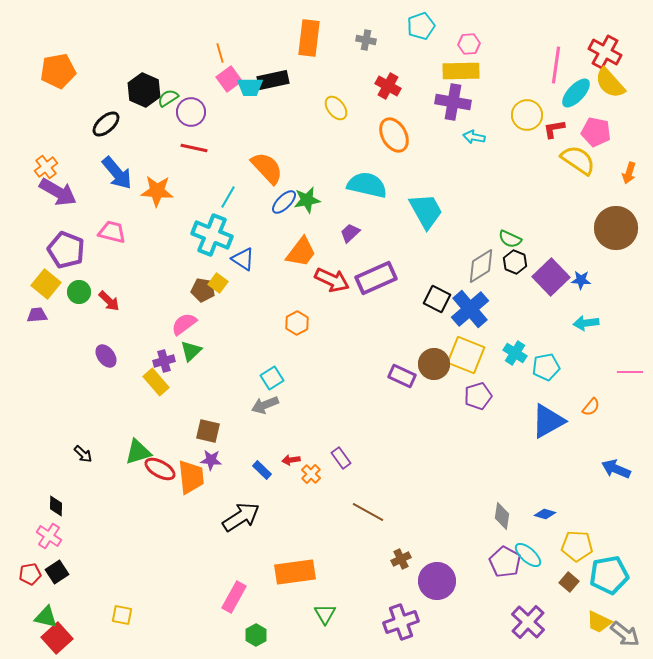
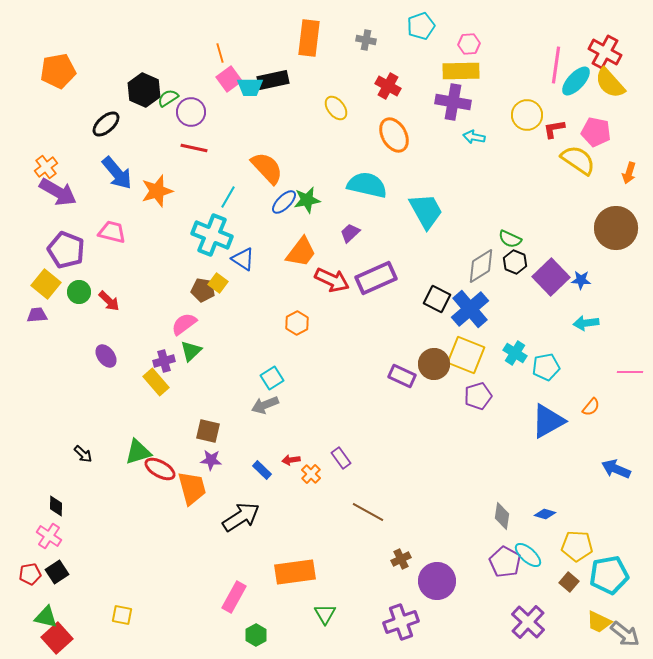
cyan ellipse at (576, 93): moved 12 px up
orange star at (157, 191): rotated 20 degrees counterclockwise
orange trapezoid at (191, 477): moved 1 px right, 11 px down; rotated 9 degrees counterclockwise
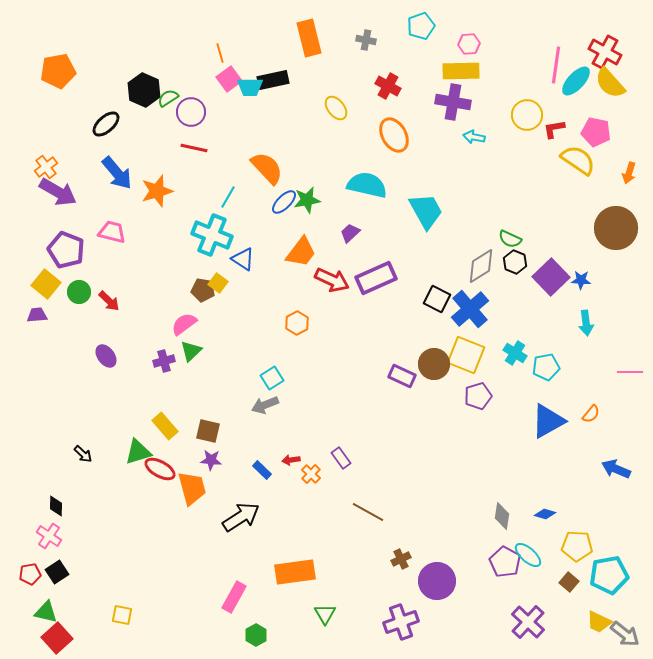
orange rectangle at (309, 38): rotated 21 degrees counterclockwise
cyan arrow at (586, 323): rotated 90 degrees counterclockwise
yellow rectangle at (156, 382): moved 9 px right, 44 px down
orange semicircle at (591, 407): moved 7 px down
green triangle at (46, 617): moved 5 px up
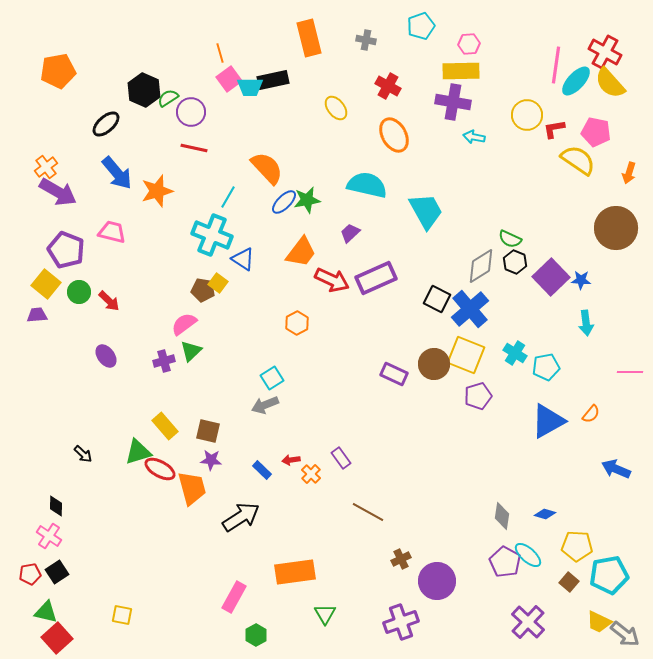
purple rectangle at (402, 376): moved 8 px left, 2 px up
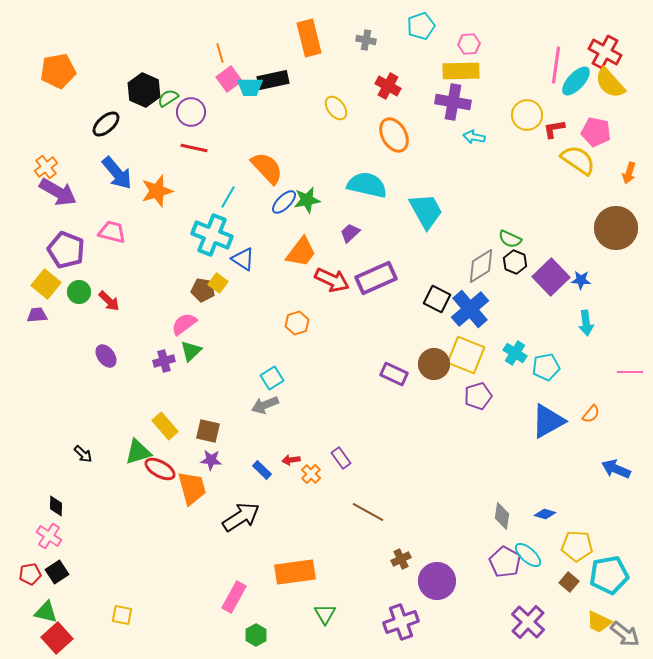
orange hexagon at (297, 323): rotated 10 degrees clockwise
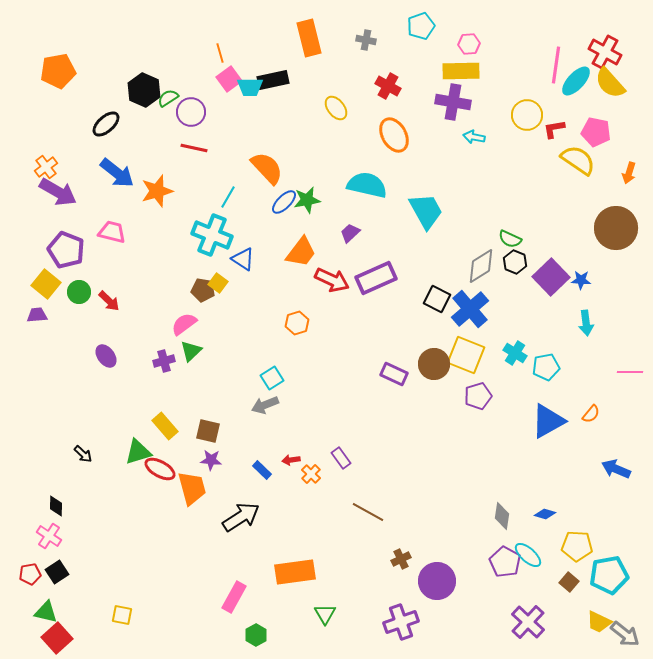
blue arrow at (117, 173): rotated 12 degrees counterclockwise
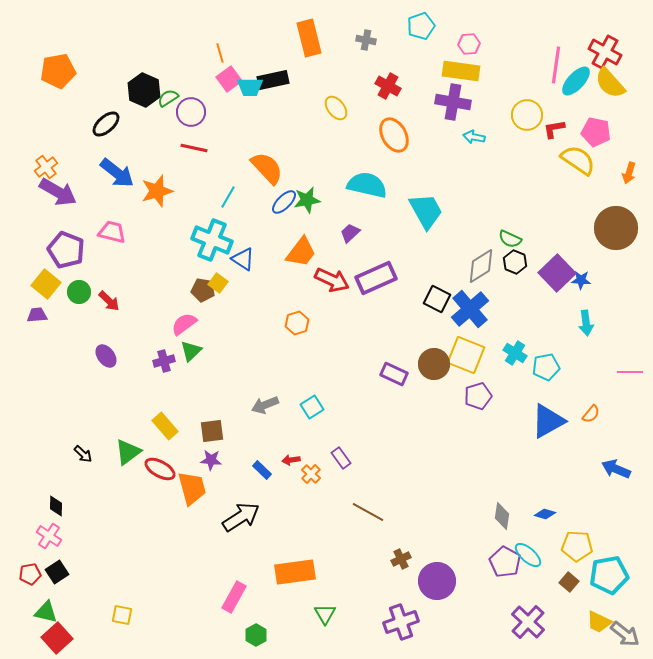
yellow rectangle at (461, 71): rotated 9 degrees clockwise
cyan cross at (212, 235): moved 5 px down
purple square at (551, 277): moved 6 px right, 4 px up
cyan square at (272, 378): moved 40 px right, 29 px down
brown square at (208, 431): moved 4 px right; rotated 20 degrees counterclockwise
green triangle at (138, 452): moved 10 px left; rotated 20 degrees counterclockwise
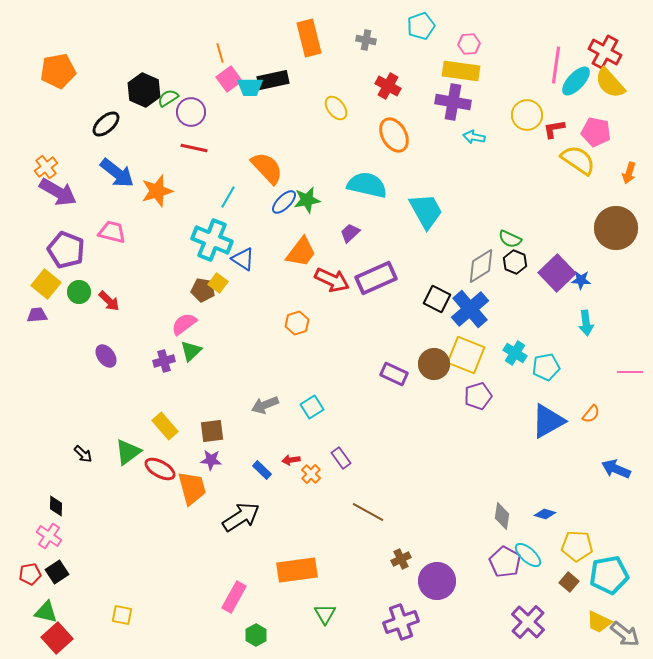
orange rectangle at (295, 572): moved 2 px right, 2 px up
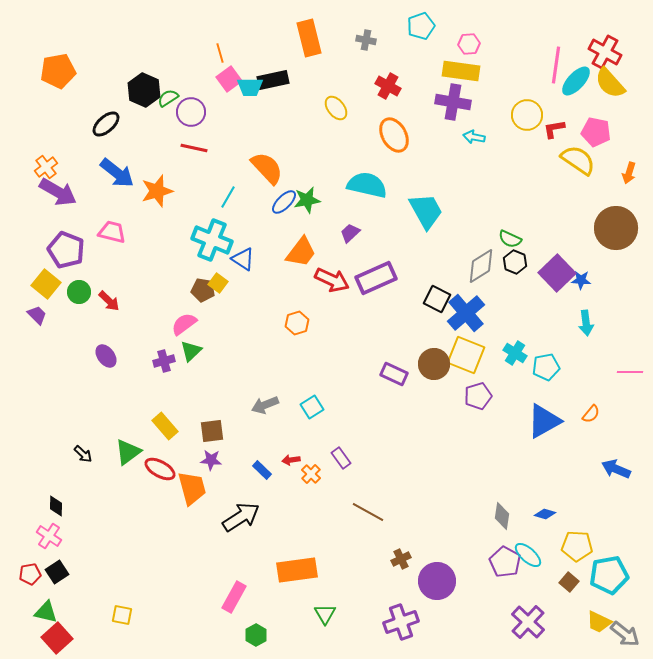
blue cross at (470, 309): moved 4 px left, 4 px down
purple trapezoid at (37, 315): rotated 50 degrees clockwise
blue triangle at (548, 421): moved 4 px left
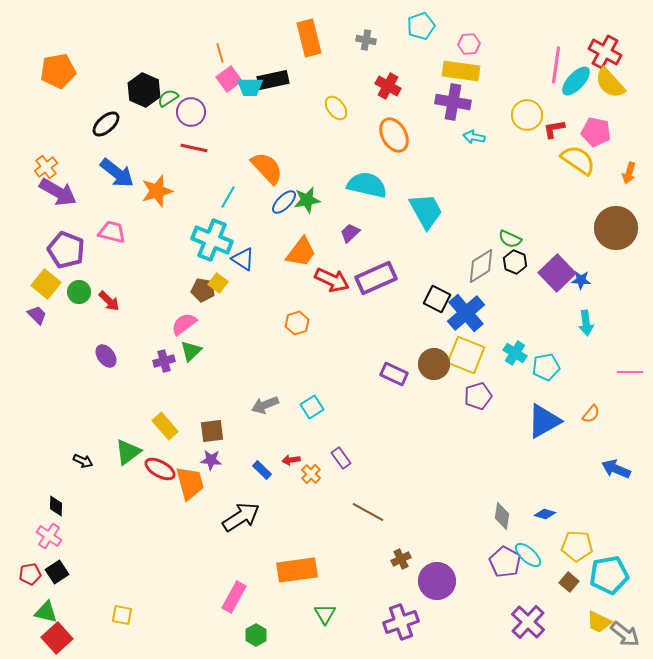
black arrow at (83, 454): moved 7 px down; rotated 18 degrees counterclockwise
orange trapezoid at (192, 488): moved 2 px left, 5 px up
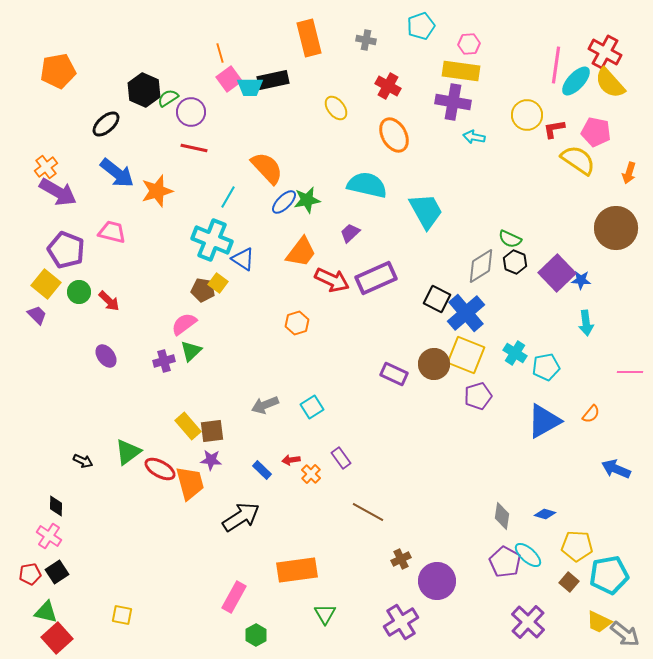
yellow rectangle at (165, 426): moved 23 px right
purple cross at (401, 622): rotated 12 degrees counterclockwise
